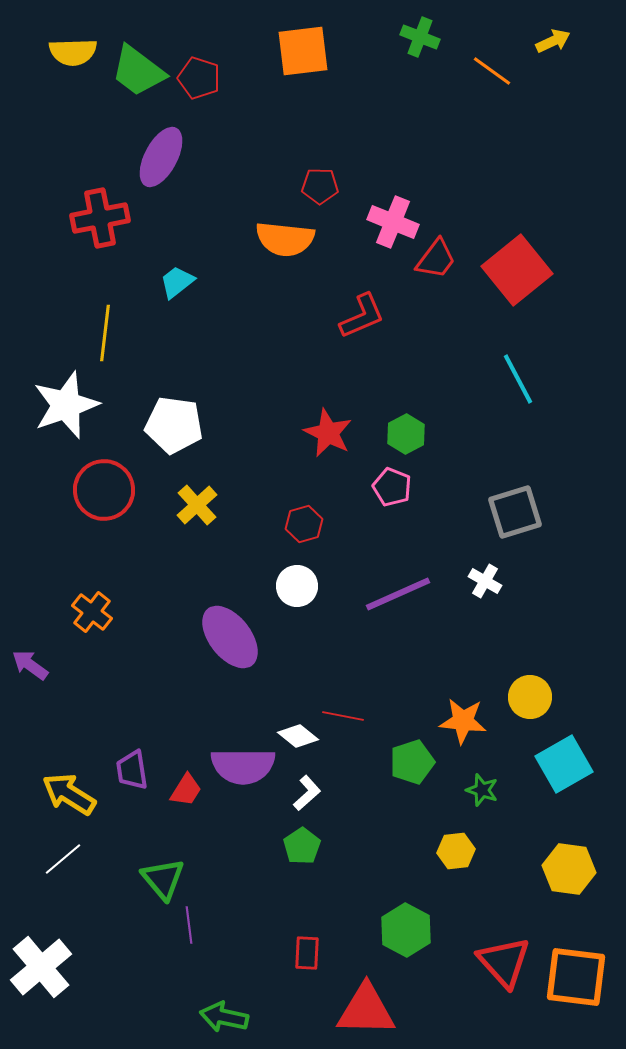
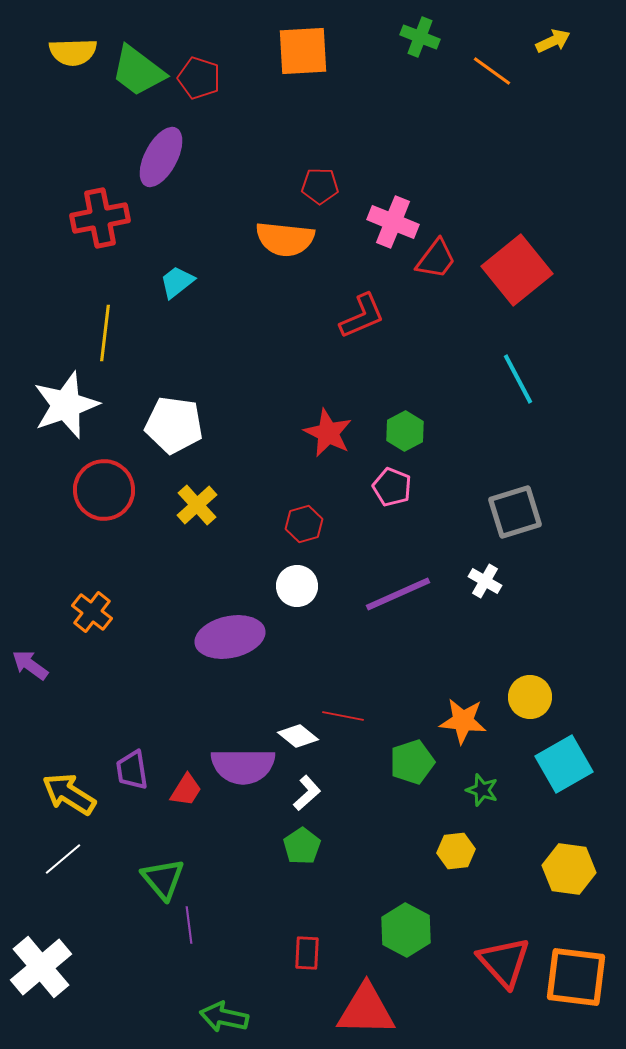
orange square at (303, 51): rotated 4 degrees clockwise
green hexagon at (406, 434): moved 1 px left, 3 px up
purple ellipse at (230, 637): rotated 64 degrees counterclockwise
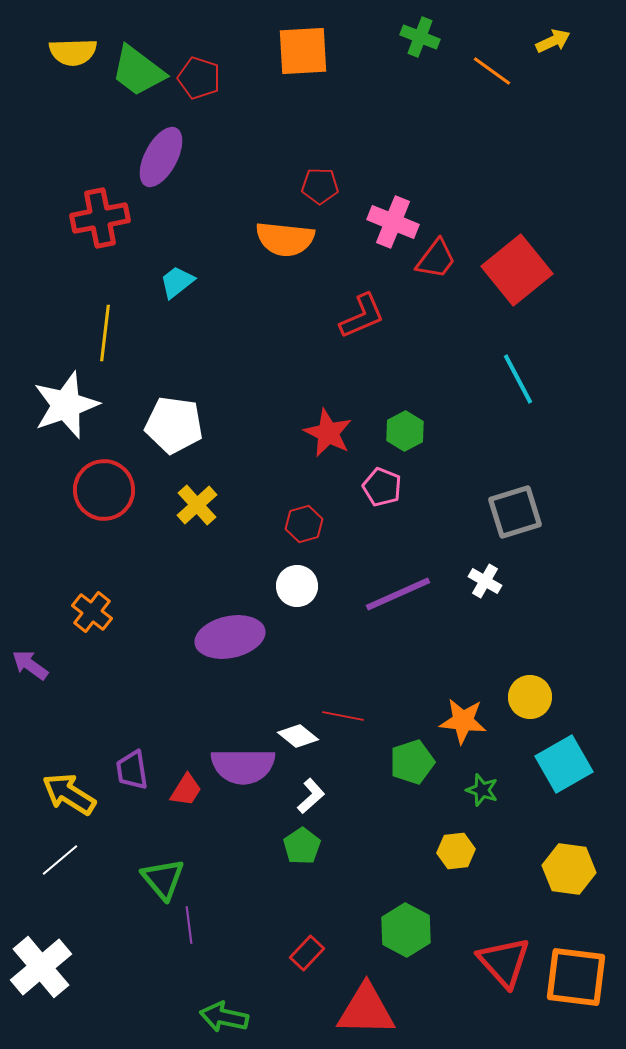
pink pentagon at (392, 487): moved 10 px left
white L-shape at (307, 793): moved 4 px right, 3 px down
white line at (63, 859): moved 3 px left, 1 px down
red rectangle at (307, 953): rotated 40 degrees clockwise
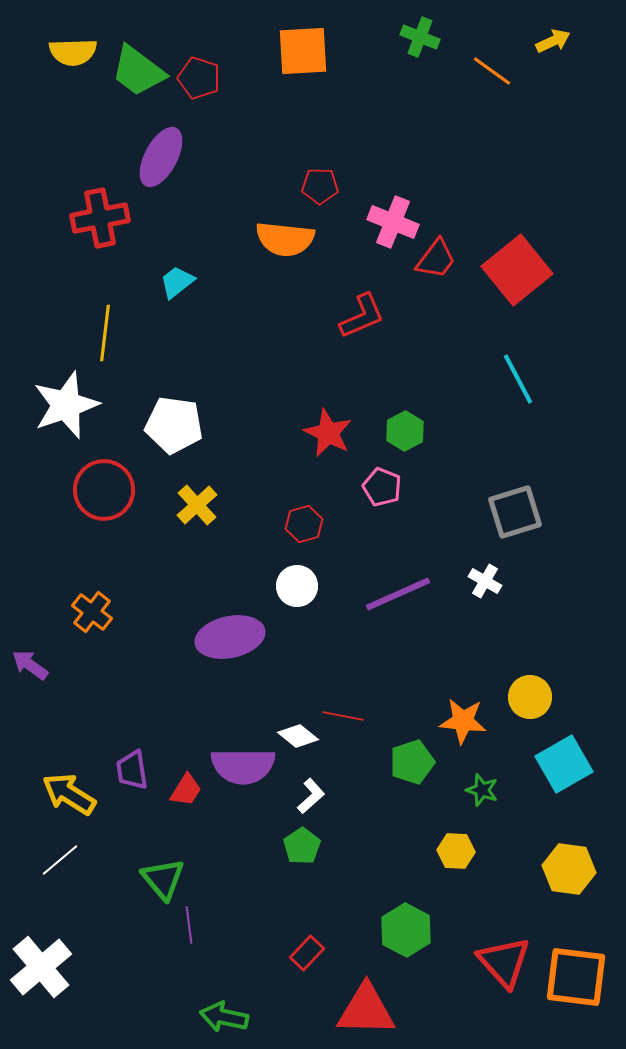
yellow hexagon at (456, 851): rotated 9 degrees clockwise
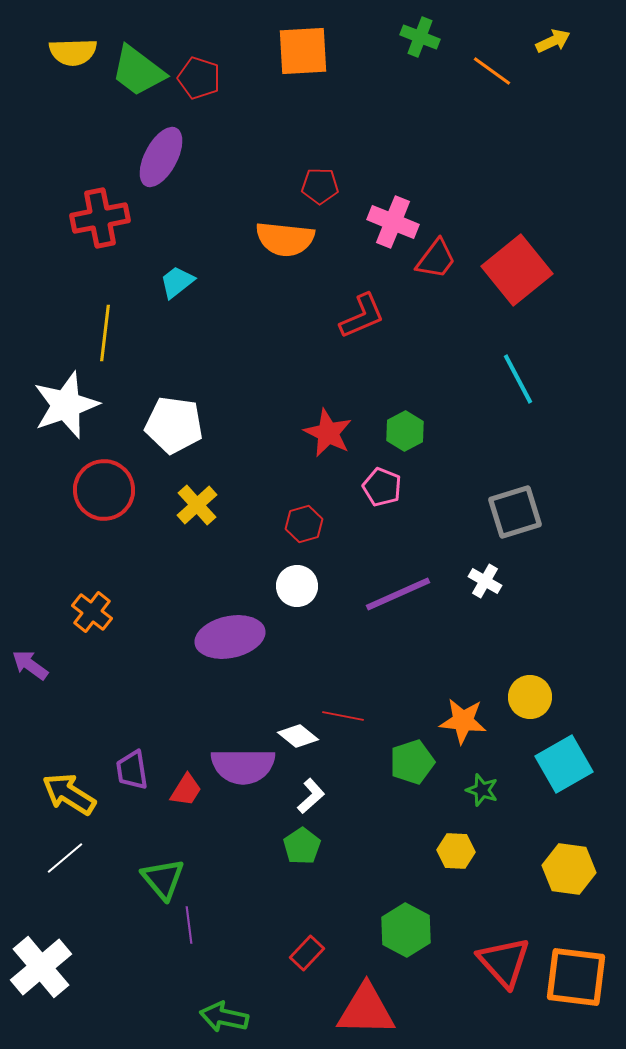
white line at (60, 860): moved 5 px right, 2 px up
